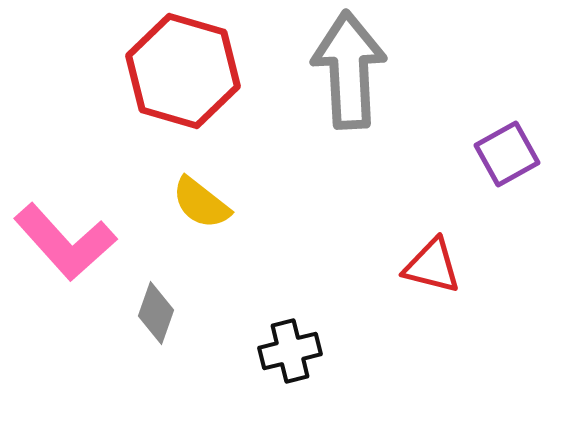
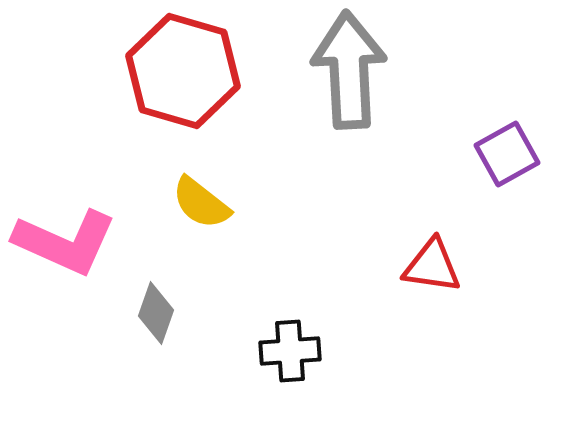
pink L-shape: rotated 24 degrees counterclockwise
red triangle: rotated 6 degrees counterclockwise
black cross: rotated 10 degrees clockwise
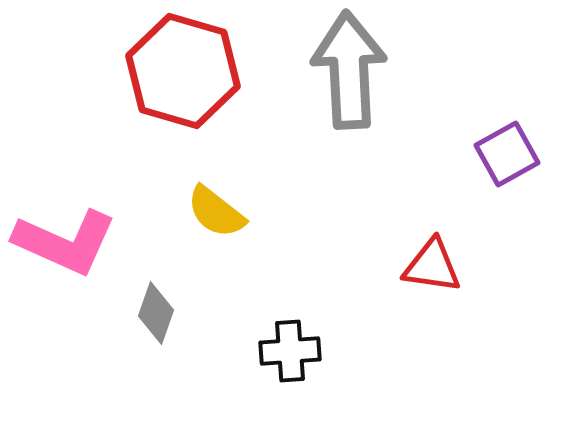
yellow semicircle: moved 15 px right, 9 px down
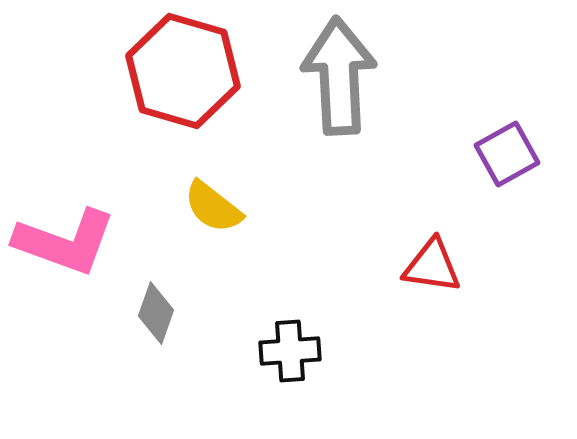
gray arrow: moved 10 px left, 6 px down
yellow semicircle: moved 3 px left, 5 px up
pink L-shape: rotated 4 degrees counterclockwise
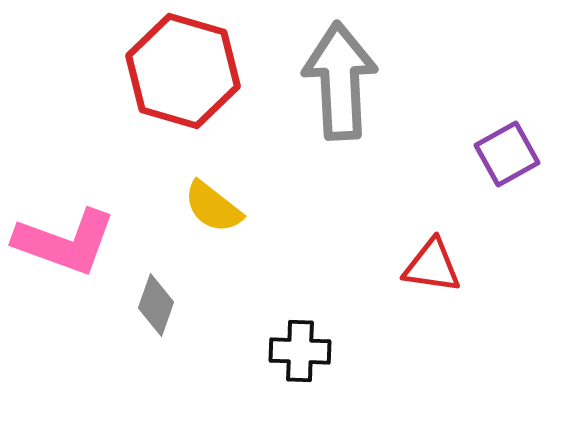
gray arrow: moved 1 px right, 5 px down
gray diamond: moved 8 px up
black cross: moved 10 px right; rotated 6 degrees clockwise
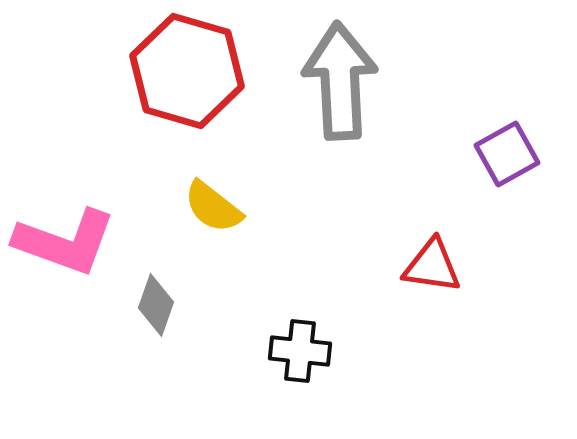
red hexagon: moved 4 px right
black cross: rotated 4 degrees clockwise
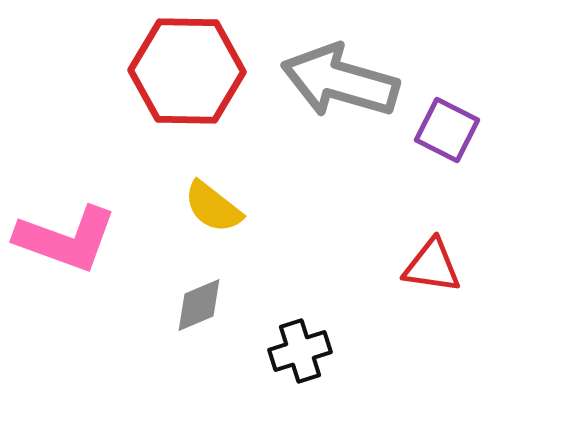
red hexagon: rotated 15 degrees counterclockwise
gray arrow: rotated 71 degrees counterclockwise
purple square: moved 60 px left, 24 px up; rotated 34 degrees counterclockwise
pink L-shape: moved 1 px right, 3 px up
gray diamond: moved 43 px right; rotated 48 degrees clockwise
black cross: rotated 24 degrees counterclockwise
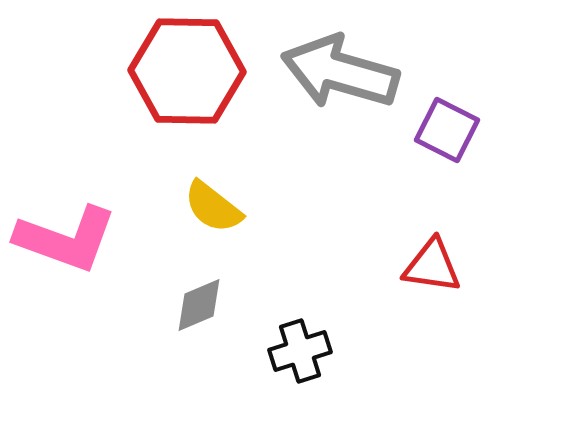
gray arrow: moved 9 px up
